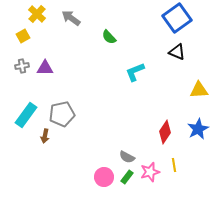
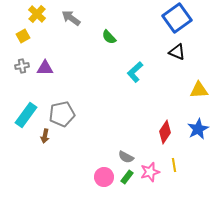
cyan L-shape: rotated 20 degrees counterclockwise
gray semicircle: moved 1 px left
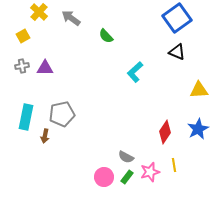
yellow cross: moved 2 px right, 2 px up
green semicircle: moved 3 px left, 1 px up
cyan rectangle: moved 2 px down; rotated 25 degrees counterclockwise
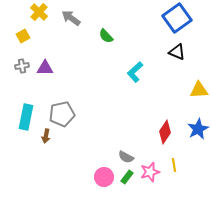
brown arrow: moved 1 px right
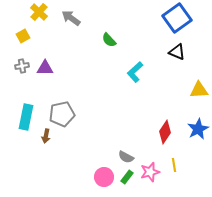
green semicircle: moved 3 px right, 4 px down
